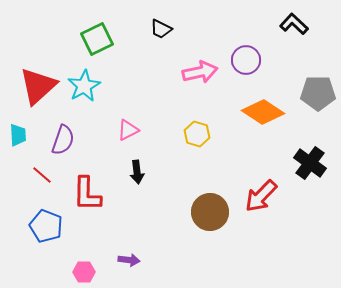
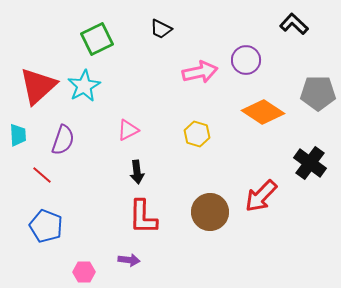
red L-shape: moved 56 px right, 23 px down
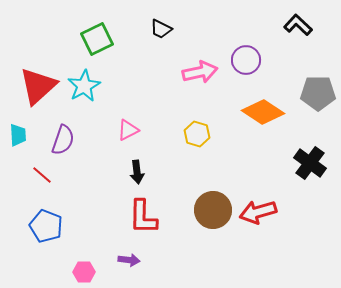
black L-shape: moved 4 px right, 1 px down
red arrow: moved 3 px left, 16 px down; rotated 30 degrees clockwise
brown circle: moved 3 px right, 2 px up
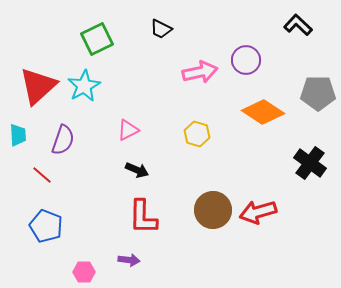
black arrow: moved 2 px up; rotated 60 degrees counterclockwise
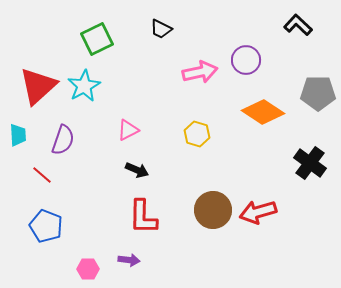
pink hexagon: moved 4 px right, 3 px up
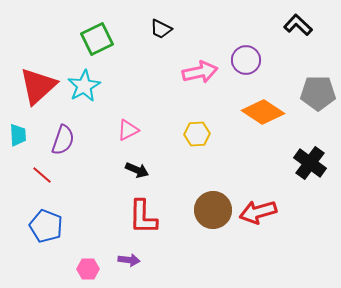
yellow hexagon: rotated 20 degrees counterclockwise
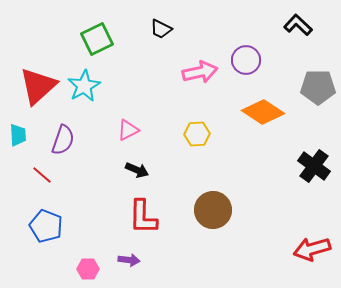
gray pentagon: moved 6 px up
black cross: moved 4 px right, 3 px down
red arrow: moved 54 px right, 37 px down
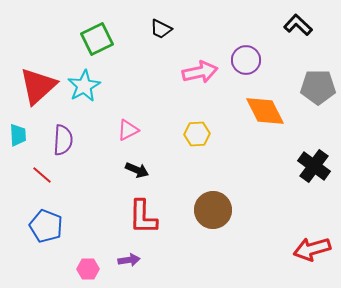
orange diamond: moved 2 px right, 1 px up; rotated 30 degrees clockwise
purple semicircle: rotated 16 degrees counterclockwise
purple arrow: rotated 15 degrees counterclockwise
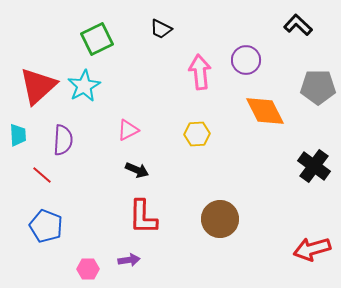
pink arrow: rotated 84 degrees counterclockwise
brown circle: moved 7 px right, 9 px down
